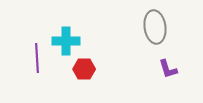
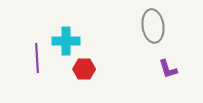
gray ellipse: moved 2 px left, 1 px up
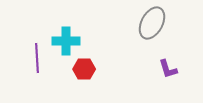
gray ellipse: moved 1 px left, 3 px up; rotated 36 degrees clockwise
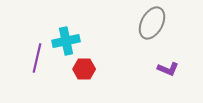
cyan cross: rotated 12 degrees counterclockwise
purple line: rotated 16 degrees clockwise
purple L-shape: rotated 50 degrees counterclockwise
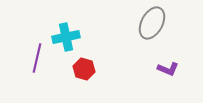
cyan cross: moved 4 px up
red hexagon: rotated 15 degrees clockwise
